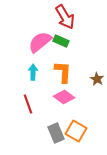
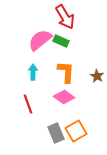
pink semicircle: moved 2 px up
orange L-shape: moved 3 px right
brown star: moved 3 px up
orange square: rotated 30 degrees clockwise
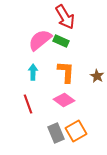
pink diamond: moved 3 px down
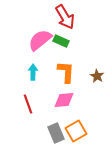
pink diamond: rotated 40 degrees counterclockwise
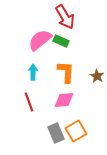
red line: moved 1 px right, 2 px up
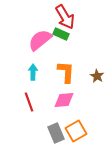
green rectangle: moved 7 px up
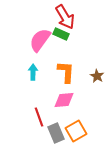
pink semicircle: rotated 15 degrees counterclockwise
red line: moved 10 px right, 15 px down
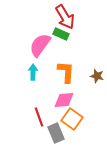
pink semicircle: moved 5 px down
brown star: rotated 16 degrees counterclockwise
orange square: moved 4 px left, 12 px up; rotated 25 degrees counterclockwise
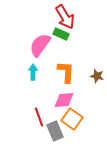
gray rectangle: moved 1 px left, 2 px up
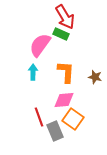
brown star: moved 2 px left, 1 px down
orange square: moved 1 px right
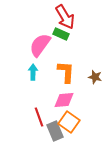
orange square: moved 4 px left, 3 px down
